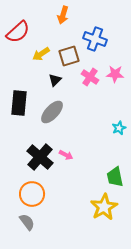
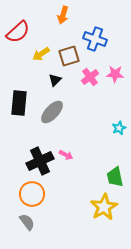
pink cross: rotated 18 degrees clockwise
black cross: moved 4 px down; rotated 24 degrees clockwise
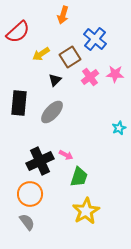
blue cross: rotated 20 degrees clockwise
brown square: moved 1 px right, 1 px down; rotated 15 degrees counterclockwise
green trapezoid: moved 36 px left; rotated 150 degrees counterclockwise
orange circle: moved 2 px left
yellow star: moved 18 px left, 4 px down
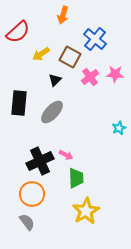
brown square: rotated 30 degrees counterclockwise
green trapezoid: moved 3 px left, 1 px down; rotated 20 degrees counterclockwise
orange circle: moved 2 px right
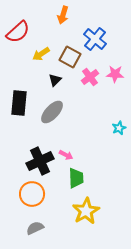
gray semicircle: moved 8 px right, 6 px down; rotated 78 degrees counterclockwise
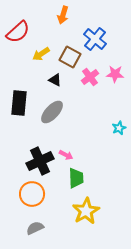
black triangle: rotated 48 degrees counterclockwise
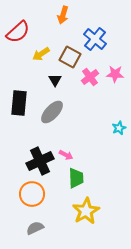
black triangle: rotated 32 degrees clockwise
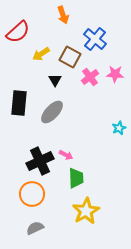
orange arrow: rotated 36 degrees counterclockwise
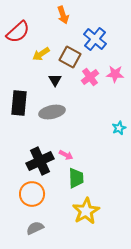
gray ellipse: rotated 35 degrees clockwise
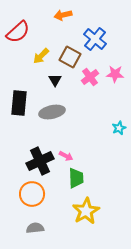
orange arrow: rotated 96 degrees clockwise
yellow arrow: moved 2 px down; rotated 12 degrees counterclockwise
pink arrow: moved 1 px down
gray semicircle: rotated 18 degrees clockwise
